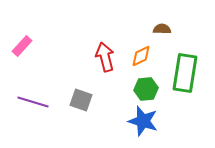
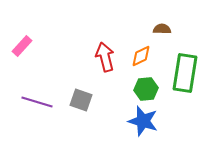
purple line: moved 4 px right
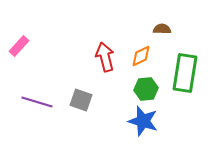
pink rectangle: moved 3 px left
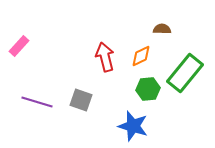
green rectangle: rotated 30 degrees clockwise
green hexagon: moved 2 px right
blue star: moved 10 px left, 5 px down
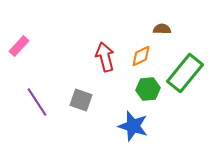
purple line: rotated 40 degrees clockwise
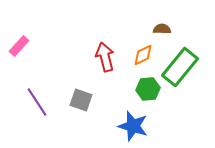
orange diamond: moved 2 px right, 1 px up
green rectangle: moved 5 px left, 6 px up
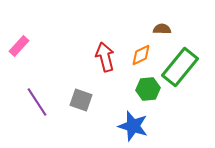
orange diamond: moved 2 px left
